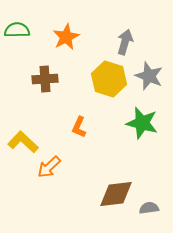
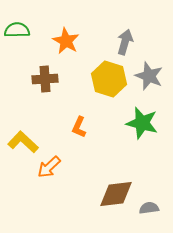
orange star: moved 4 px down; rotated 16 degrees counterclockwise
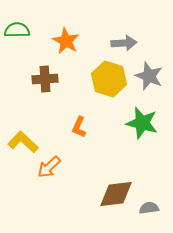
gray arrow: moved 1 px left, 1 px down; rotated 70 degrees clockwise
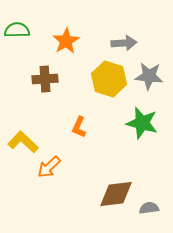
orange star: rotated 12 degrees clockwise
gray star: rotated 16 degrees counterclockwise
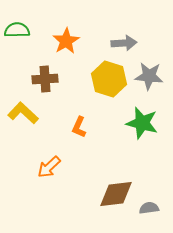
yellow L-shape: moved 29 px up
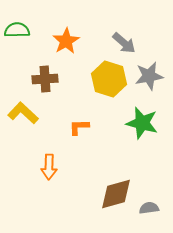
gray arrow: rotated 45 degrees clockwise
gray star: rotated 16 degrees counterclockwise
orange L-shape: rotated 65 degrees clockwise
orange arrow: rotated 45 degrees counterclockwise
brown diamond: rotated 9 degrees counterclockwise
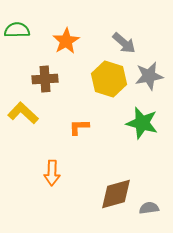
orange arrow: moved 3 px right, 6 px down
